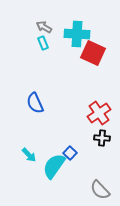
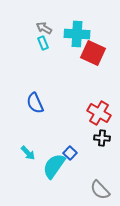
gray arrow: moved 1 px down
red cross: rotated 25 degrees counterclockwise
cyan arrow: moved 1 px left, 2 px up
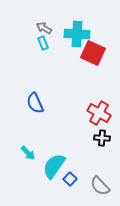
blue square: moved 26 px down
gray semicircle: moved 4 px up
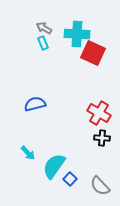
blue semicircle: moved 1 px down; rotated 100 degrees clockwise
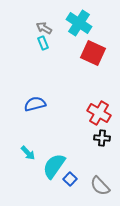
cyan cross: moved 2 px right, 11 px up; rotated 30 degrees clockwise
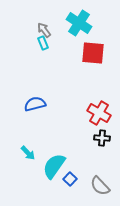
gray arrow: moved 2 px down; rotated 21 degrees clockwise
red square: rotated 20 degrees counterclockwise
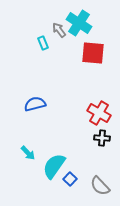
gray arrow: moved 15 px right
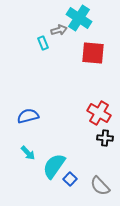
cyan cross: moved 5 px up
gray arrow: rotated 112 degrees clockwise
blue semicircle: moved 7 px left, 12 px down
black cross: moved 3 px right
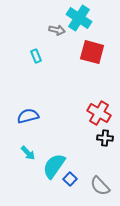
gray arrow: moved 2 px left; rotated 28 degrees clockwise
cyan rectangle: moved 7 px left, 13 px down
red square: moved 1 px left, 1 px up; rotated 10 degrees clockwise
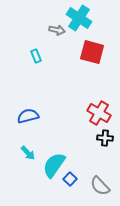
cyan semicircle: moved 1 px up
